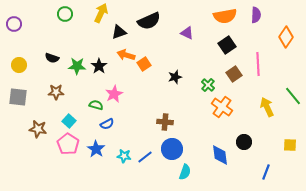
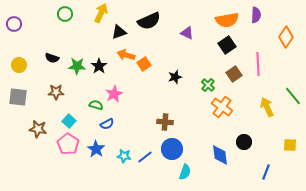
orange semicircle at (225, 16): moved 2 px right, 4 px down
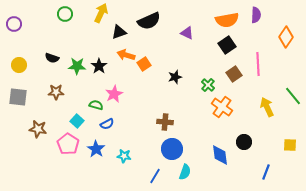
cyan square at (69, 121): moved 8 px right
blue line at (145, 157): moved 10 px right, 19 px down; rotated 21 degrees counterclockwise
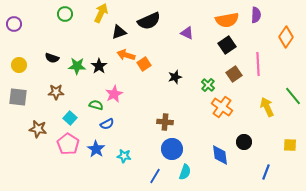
cyan square at (77, 121): moved 7 px left, 3 px up
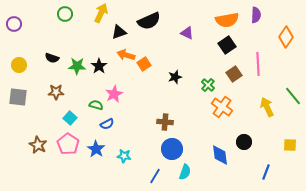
brown star at (38, 129): moved 16 px down; rotated 18 degrees clockwise
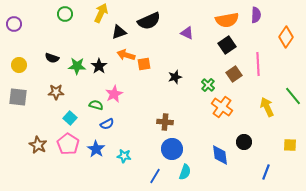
orange square at (144, 64): rotated 24 degrees clockwise
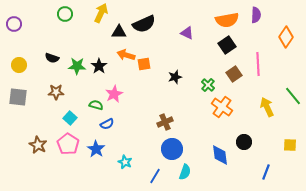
black semicircle at (149, 21): moved 5 px left, 3 px down
black triangle at (119, 32): rotated 21 degrees clockwise
brown cross at (165, 122): rotated 28 degrees counterclockwise
cyan star at (124, 156): moved 1 px right, 6 px down; rotated 16 degrees clockwise
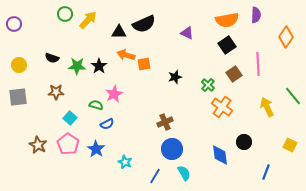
yellow arrow at (101, 13): moved 13 px left, 7 px down; rotated 18 degrees clockwise
gray square at (18, 97): rotated 12 degrees counterclockwise
yellow square at (290, 145): rotated 24 degrees clockwise
cyan semicircle at (185, 172): moved 1 px left, 1 px down; rotated 49 degrees counterclockwise
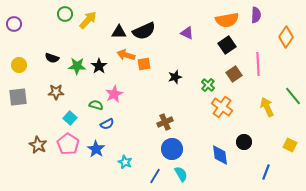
black semicircle at (144, 24): moved 7 px down
cyan semicircle at (184, 173): moved 3 px left, 1 px down
